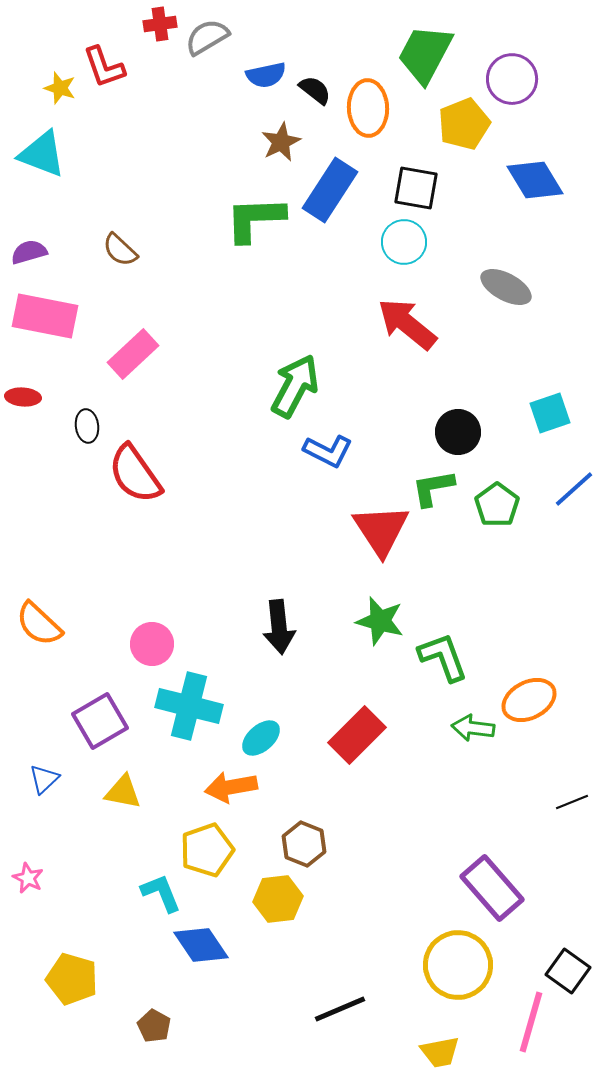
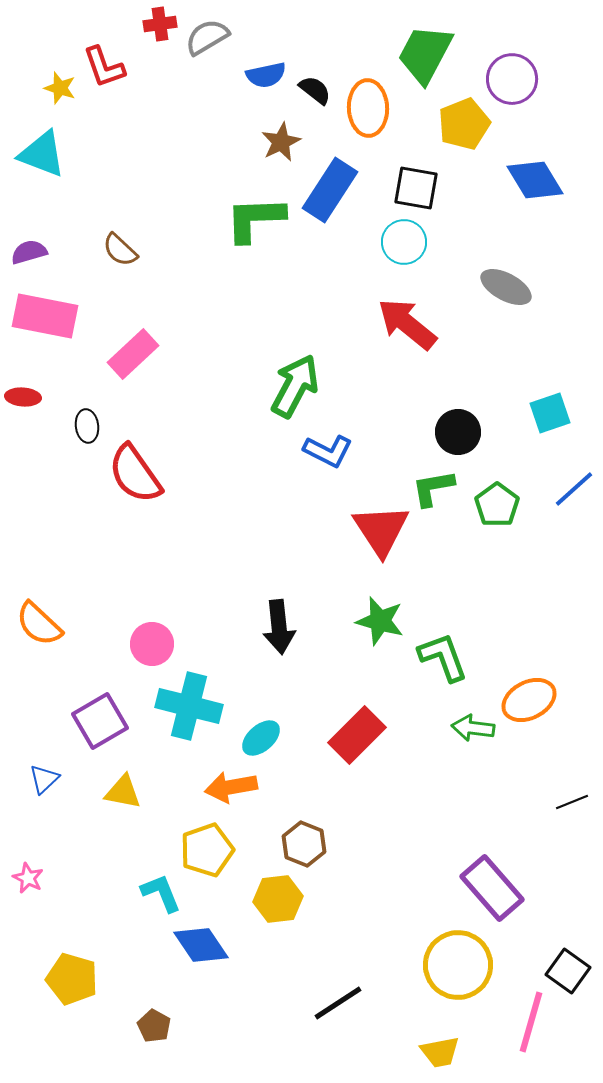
black line at (340, 1009): moved 2 px left, 6 px up; rotated 10 degrees counterclockwise
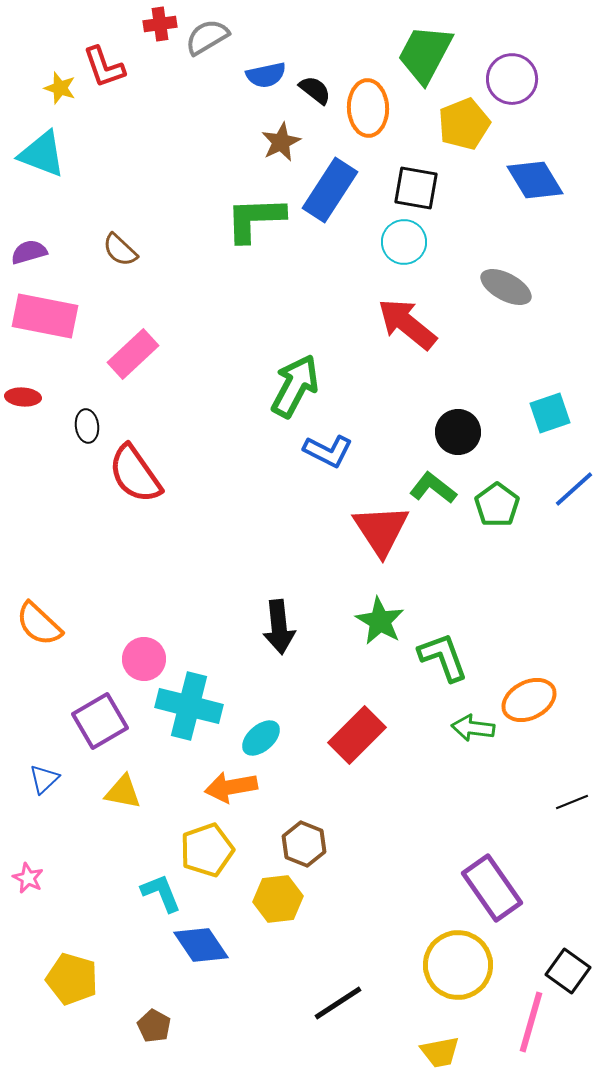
green L-shape at (433, 488): rotated 48 degrees clockwise
green star at (380, 621): rotated 15 degrees clockwise
pink circle at (152, 644): moved 8 px left, 15 px down
purple rectangle at (492, 888): rotated 6 degrees clockwise
